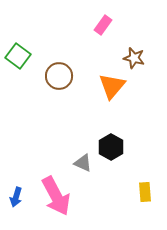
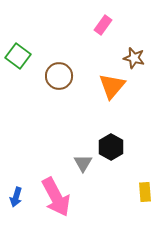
gray triangle: rotated 36 degrees clockwise
pink arrow: moved 1 px down
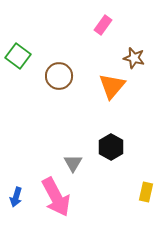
gray triangle: moved 10 px left
yellow rectangle: moved 1 px right; rotated 18 degrees clockwise
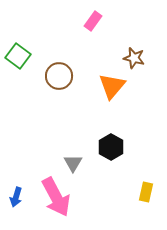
pink rectangle: moved 10 px left, 4 px up
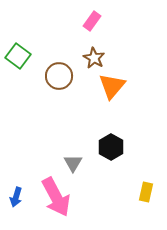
pink rectangle: moved 1 px left
brown star: moved 40 px left; rotated 15 degrees clockwise
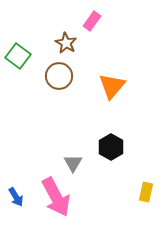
brown star: moved 28 px left, 15 px up
blue arrow: rotated 48 degrees counterclockwise
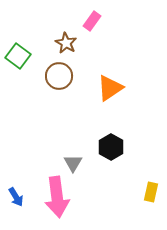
orange triangle: moved 2 px left, 2 px down; rotated 16 degrees clockwise
yellow rectangle: moved 5 px right
pink arrow: moved 1 px right; rotated 21 degrees clockwise
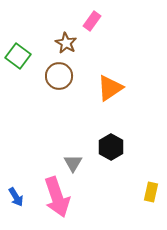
pink arrow: rotated 12 degrees counterclockwise
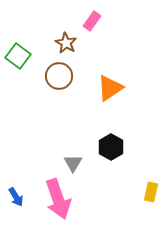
pink arrow: moved 1 px right, 2 px down
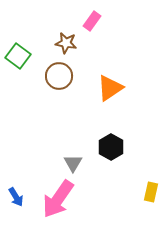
brown star: rotated 20 degrees counterclockwise
pink arrow: rotated 54 degrees clockwise
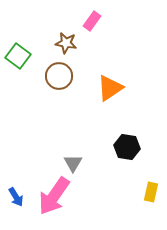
black hexagon: moved 16 px right; rotated 20 degrees counterclockwise
pink arrow: moved 4 px left, 3 px up
